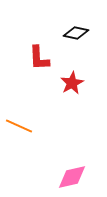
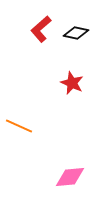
red L-shape: moved 2 px right, 29 px up; rotated 52 degrees clockwise
red star: rotated 20 degrees counterclockwise
pink diamond: moved 2 px left; rotated 8 degrees clockwise
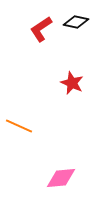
red L-shape: rotated 8 degrees clockwise
black diamond: moved 11 px up
pink diamond: moved 9 px left, 1 px down
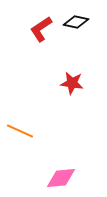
red star: rotated 15 degrees counterclockwise
orange line: moved 1 px right, 5 px down
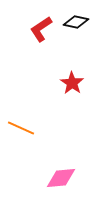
red star: rotated 25 degrees clockwise
orange line: moved 1 px right, 3 px up
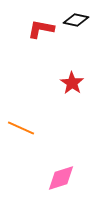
black diamond: moved 2 px up
red L-shape: rotated 44 degrees clockwise
pink diamond: rotated 12 degrees counterclockwise
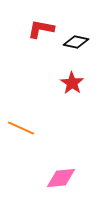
black diamond: moved 22 px down
pink diamond: rotated 12 degrees clockwise
